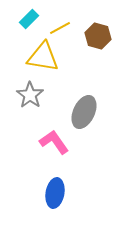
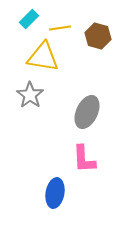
yellow line: rotated 20 degrees clockwise
gray ellipse: moved 3 px right
pink L-shape: moved 30 px right, 17 px down; rotated 148 degrees counterclockwise
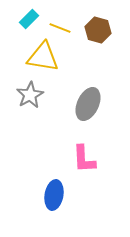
yellow line: rotated 30 degrees clockwise
brown hexagon: moved 6 px up
gray star: rotated 8 degrees clockwise
gray ellipse: moved 1 px right, 8 px up
blue ellipse: moved 1 px left, 2 px down
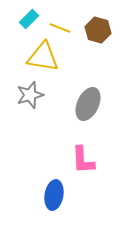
gray star: rotated 12 degrees clockwise
pink L-shape: moved 1 px left, 1 px down
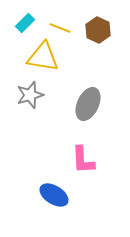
cyan rectangle: moved 4 px left, 4 px down
brown hexagon: rotated 10 degrees clockwise
blue ellipse: rotated 68 degrees counterclockwise
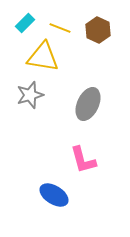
pink L-shape: rotated 12 degrees counterclockwise
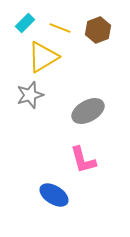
brown hexagon: rotated 15 degrees clockwise
yellow triangle: rotated 40 degrees counterclockwise
gray ellipse: moved 7 px down; rotated 36 degrees clockwise
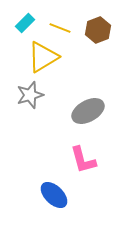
blue ellipse: rotated 12 degrees clockwise
